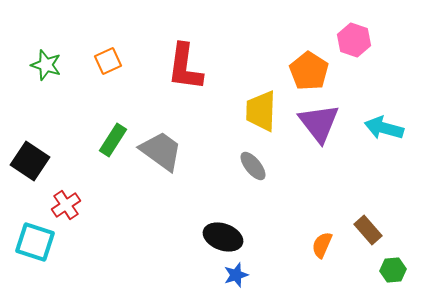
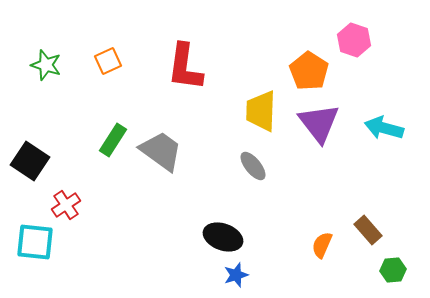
cyan square: rotated 12 degrees counterclockwise
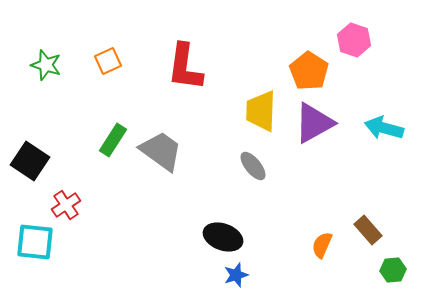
purple triangle: moved 5 px left; rotated 39 degrees clockwise
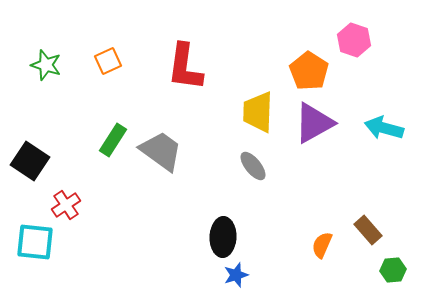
yellow trapezoid: moved 3 px left, 1 px down
black ellipse: rotated 72 degrees clockwise
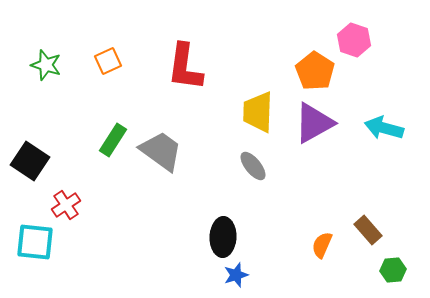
orange pentagon: moved 6 px right
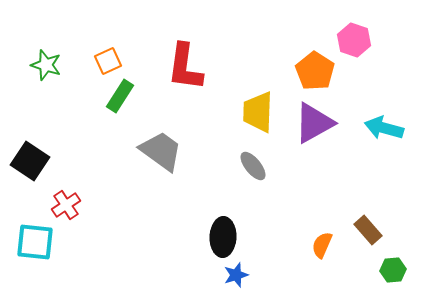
green rectangle: moved 7 px right, 44 px up
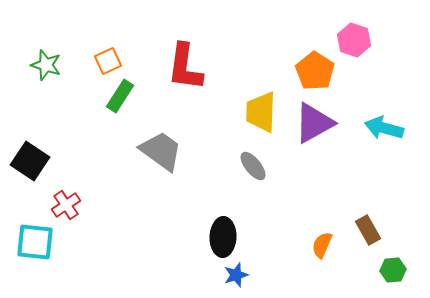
yellow trapezoid: moved 3 px right
brown rectangle: rotated 12 degrees clockwise
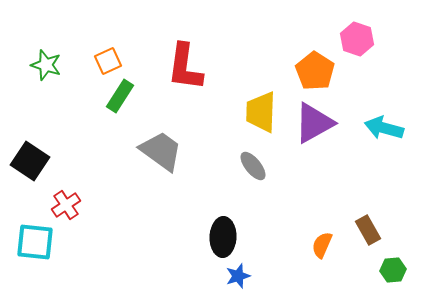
pink hexagon: moved 3 px right, 1 px up
blue star: moved 2 px right, 1 px down
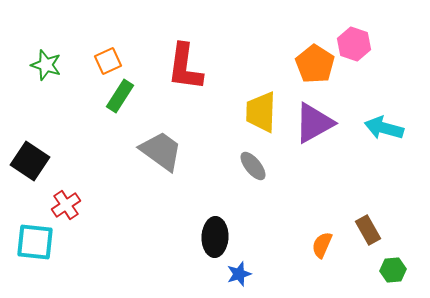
pink hexagon: moved 3 px left, 5 px down
orange pentagon: moved 7 px up
black ellipse: moved 8 px left
blue star: moved 1 px right, 2 px up
